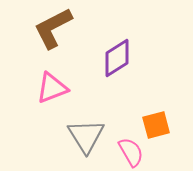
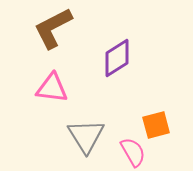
pink triangle: rotated 28 degrees clockwise
pink semicircle: moved 2 px right
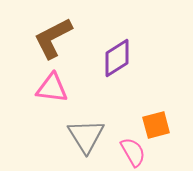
brown L-shape: moved 10 px down
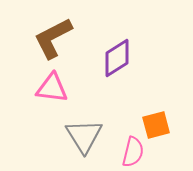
gray triangle: moved 2 px left
pink semicircle: rotated 44 degrees clockwise
